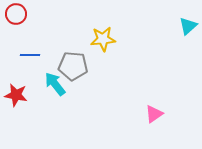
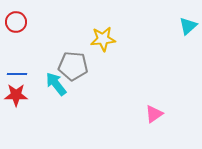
red circle: moved 8 px down
blue line: moved 13 px left, 19 px down
cyan arrow: moved 1 px right
red star: rotated 10 degrees counterclockwise
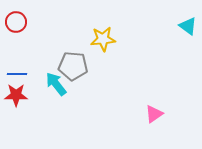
cyan triangle: rotated 42 degrees counterclockwise
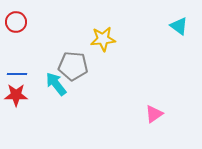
cyan triangle: moved 9 px left
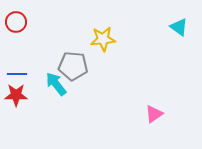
cyan triangle: moved 1 px down
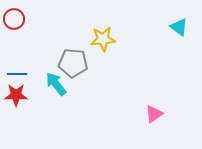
red circle: moved 2 px left, 3 px up
gray pentagon: moved 3 px up
